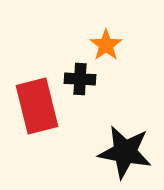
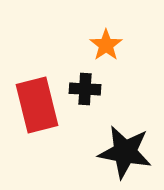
black cross: moved 5 px right, 10 px down
red rectangle: moved 1 px up
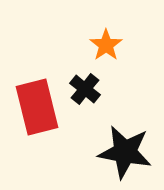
black cross: rotated 36 degrees clockwise
red rectangle: moved 2 px down
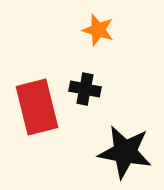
orange star: moved 8 px left, 15 px up; rotated 20 degrees counterclockwise
black cross: rotated 28 degrees counterclockwise
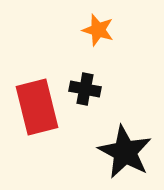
black star: rotated 18 degrees clockwise
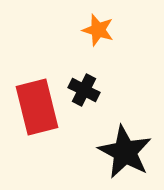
black cross: moved 1 px left, 1 px down; rotated 16 degrees clockwise
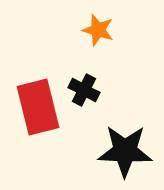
red rectangle: moved 1 px right
black star: moved 1 px up; rotated 26 degrees counterclockwise
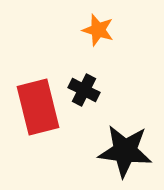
black star: rotated 4 degrees clockwise
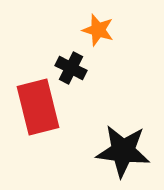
black cross: moved 13 px left, 22 px up
black star: moved 2 px left
